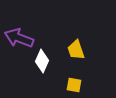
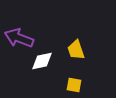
white diamond: rotated 55 degrees clockwise
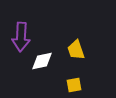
purple arrow: moved 2 px right, 1 px up; rotated 108 degrees counterclockwise
yellow square: rotated 21 degrees counterclockwise
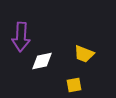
yellow trapezoid: moved 8 px right, 4 px down; rotated 50 degrees counterclockwise
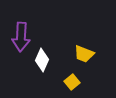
white diamond: moved 1 px up; rotated 55 degrees counterclockwise
yellow square: moved 2 px left, 3 px up; rotated 28 degrees counterclockwise
